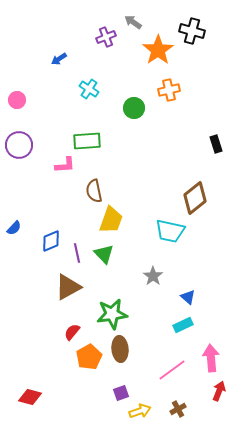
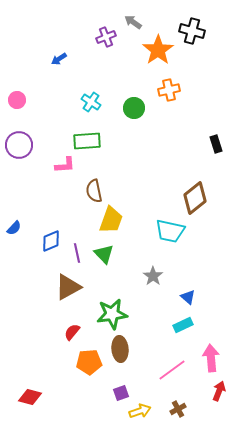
cyan cross: moved 2 px right, 13 px down
orange pentagon: moved 5 px down; rotated 25 degrees clockwise
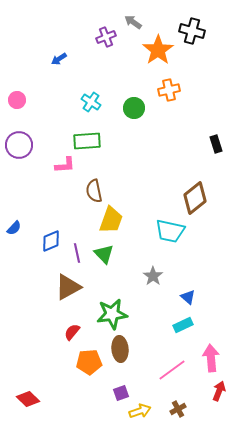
red diamond: moved 2 px left, 2 px down; rotated 30 degrees clockwise
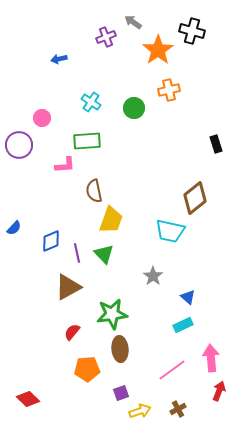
blue arrow: rotated 21 degrees clockwise
pink circle: moved 25 px right, 18 px down
orange pentagon: moved 2 px left, 7 px down
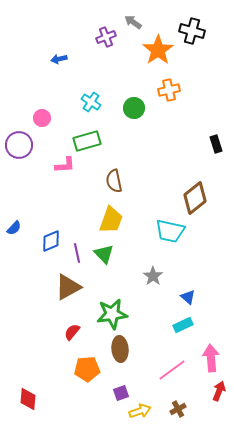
green rectangle: rotated 12 degrees counterclockwise
brown semicircle: moved 20 px right, 10 px up
red diamond: rotated 50 degrees clockwise
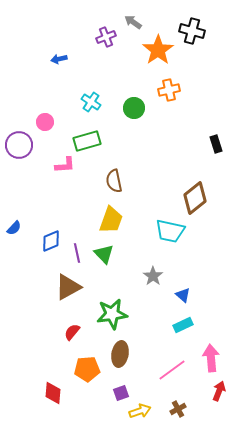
pink circle: moved 3 px right, 4 px down
blue triangle: moved 5 px left, 2 px up
brown ellipse: moved 5 px down; rotated 15 degrees clockwise
red diamond: moved 25 px right, 6 px up
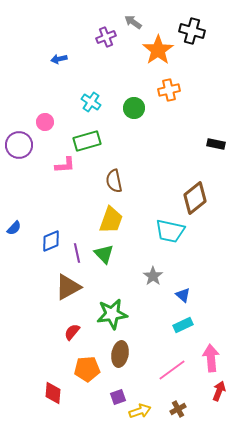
black rectangle: rotated 60 degrees counterclockwise
purple square: moved 3 px left, 4 px down
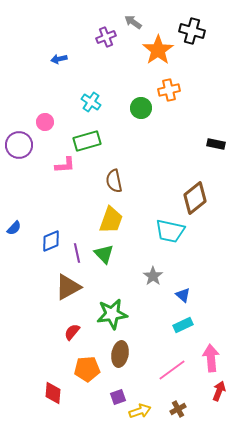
green circle: moved 7 px right
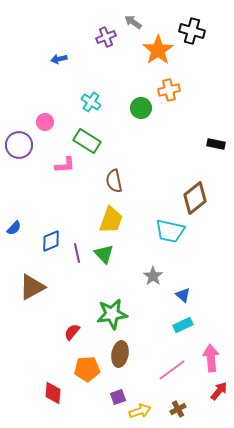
green rectangle: rotated 48 degrees clockwise
brown triangle: moved 36 px left
red arrow: rotated 18 degrees clockwise
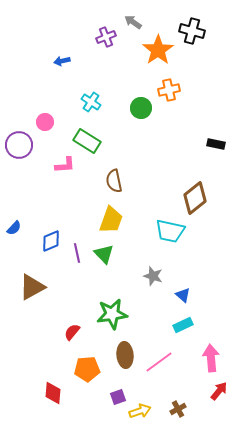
blue arrow: moved 3 px right, 2 px down
gray star: rotated 18 degrees counterclockwise
brown ellipse: moved 5 px right, 1 px down; rotated 15 degrees counterclockwise
pink line: moved 13 px left, 8 px up
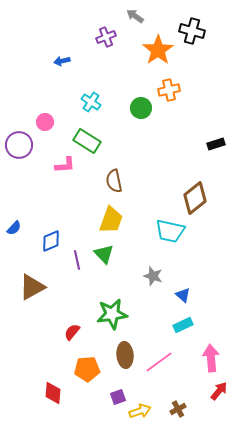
gray arrow: moved 2 px right, 6 px up
black rectangle: rotated 30 degrees counterclockwise
purple line: moved 7 px down
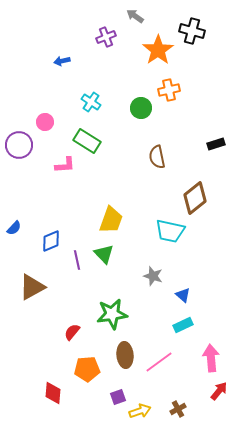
brown semicircle: moved 43 px right, 24 px up
